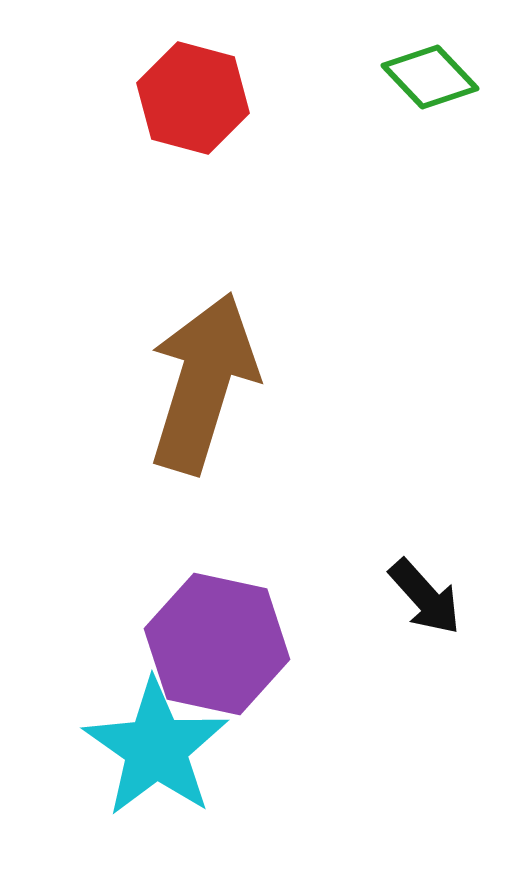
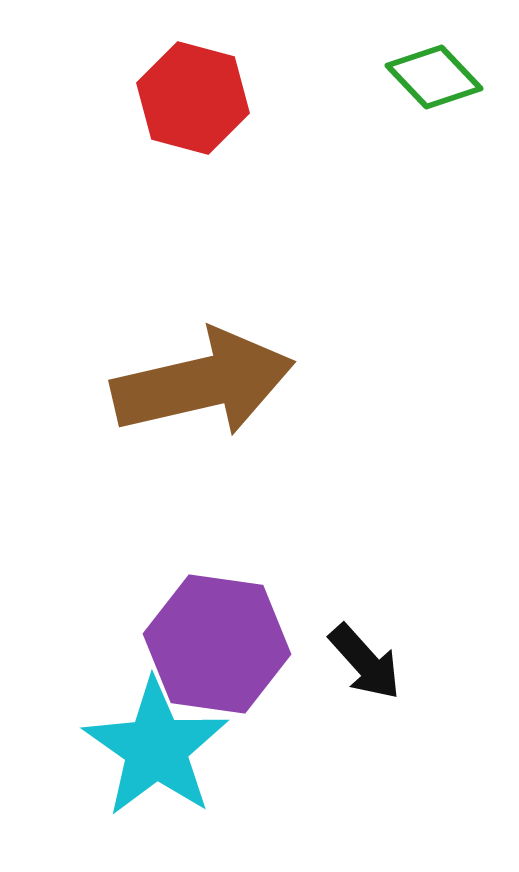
green diamond: moved 4 px right
brown arrow: rotated 60 degrees clockwise
black arrow: moved 60 px left, 65 px down
purple hexagon: rotated 4 degrees counterclockwise
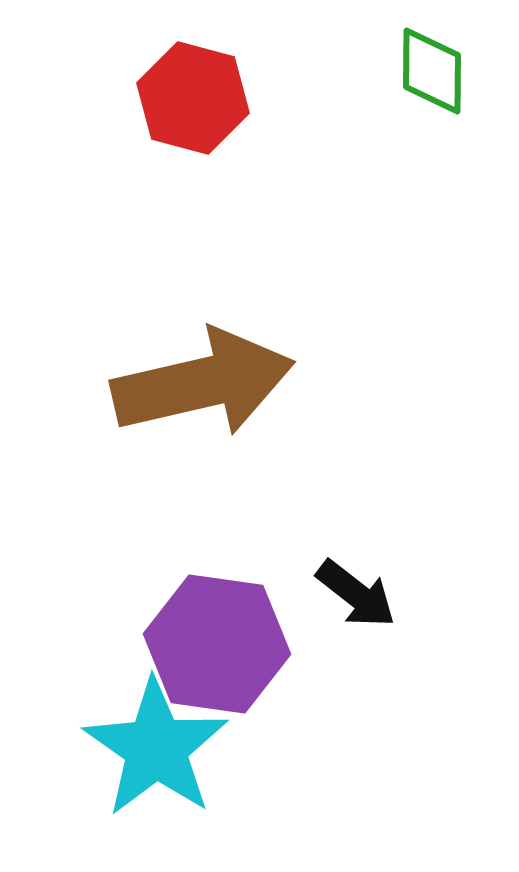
green diamond: moved 2 px left, 6 px up; rotated 44 degrees clockwise
black arrow: moved 9 px left, 68 px up; rotated 10 degrees counterclockwise
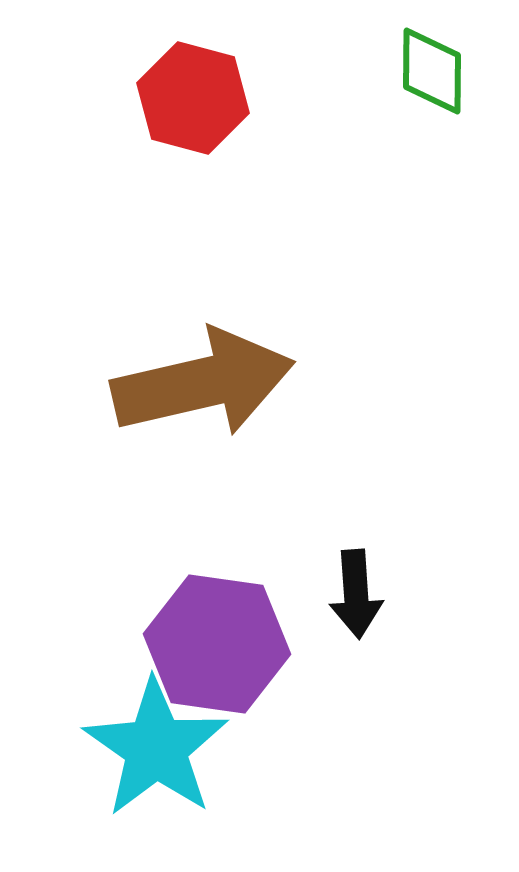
black arrow: rotated 48 degrees clockwise
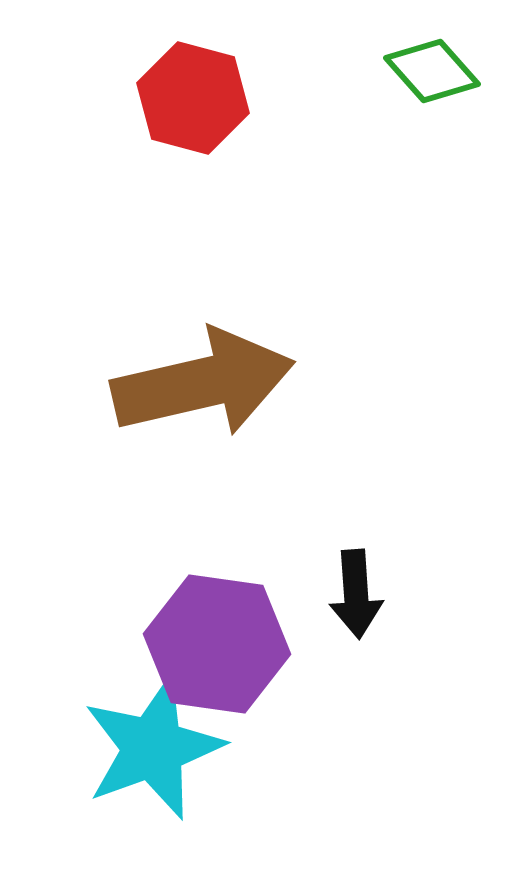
green diamond: rotated 42 degrees counterclockwise
cyan star: moved 3 px left; rotated 17 degrees clockwise
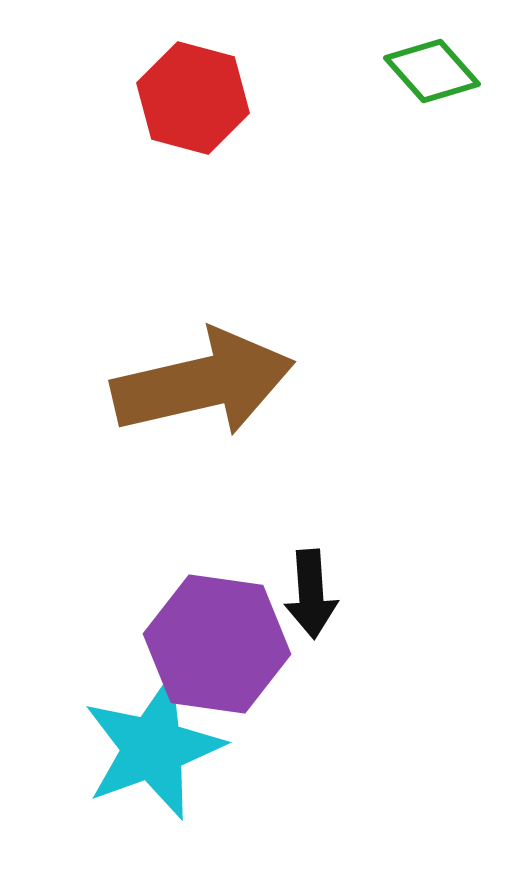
black arrow: moved 45 px left
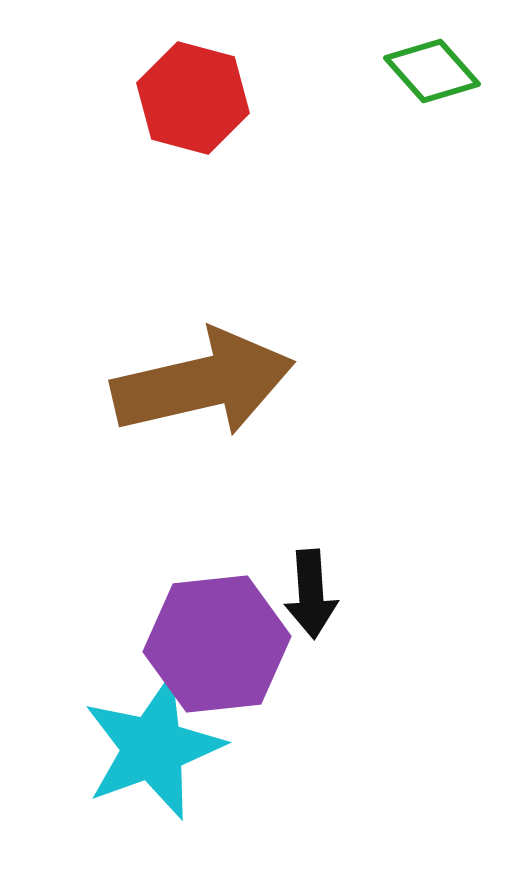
purple hexagon: rotated 14 degrees counterclockwise
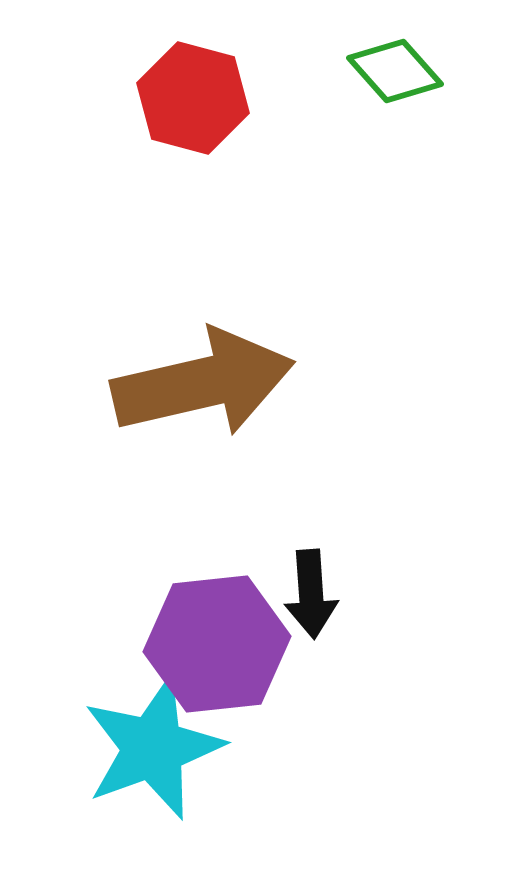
green diamond: moved 37 px left
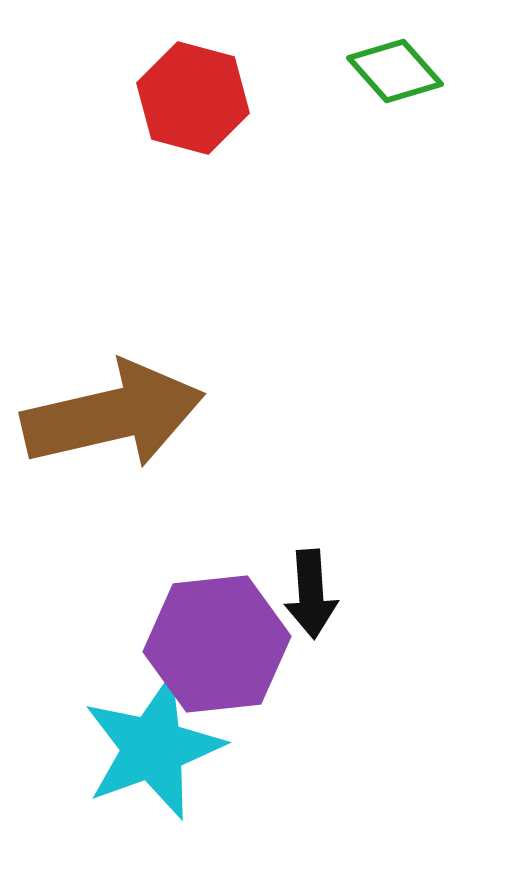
brown arrow: moved 90 px left, 32 px down
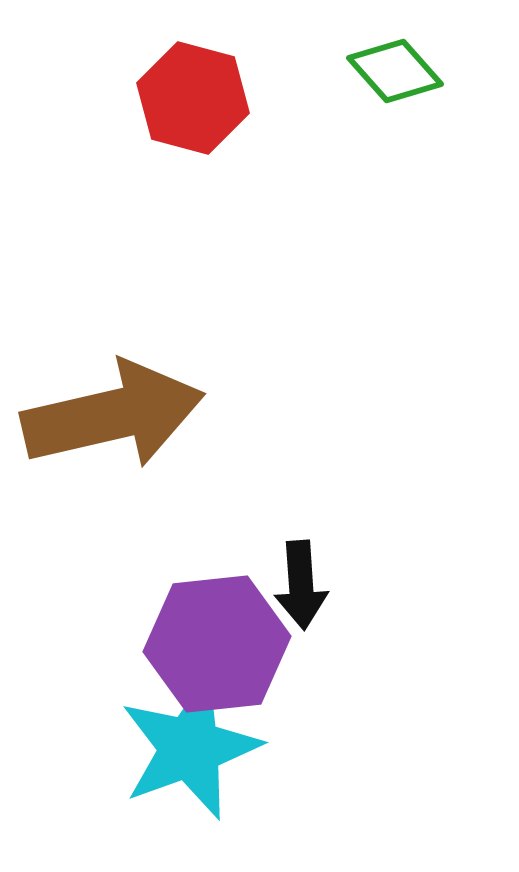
black arrow: moved 10 px left, 9 px up
cyan star: moved 37 px right
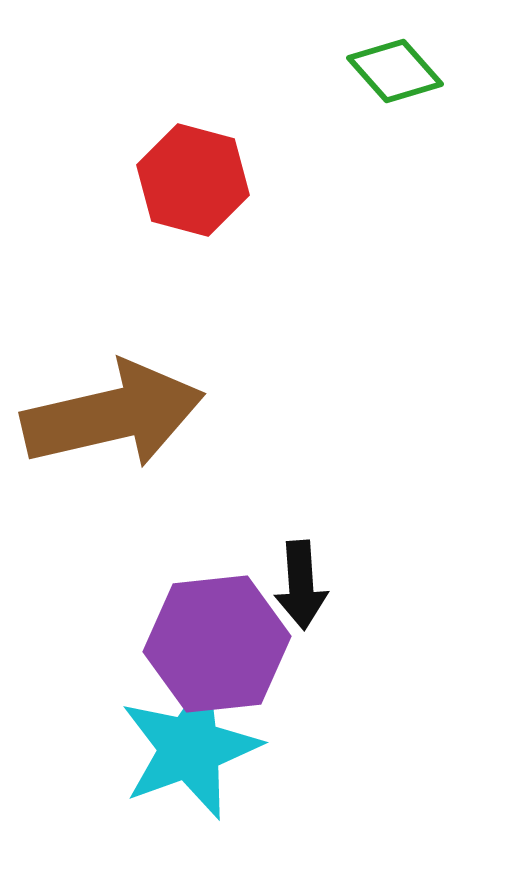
red hexagon: moved 82 px down
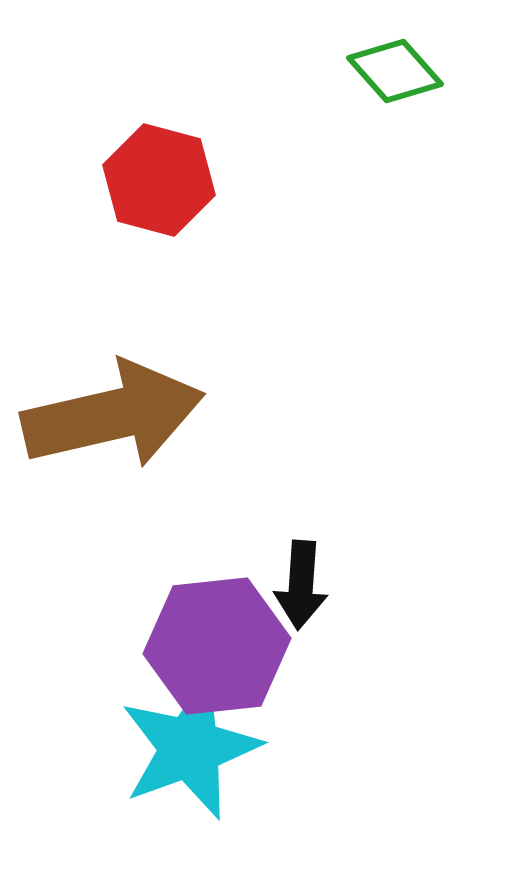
red hexagon: moved 34 px left
black arrow: rotated 8 degrees clockwise
purple hexagon: moved 2 px down
